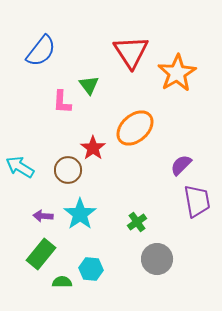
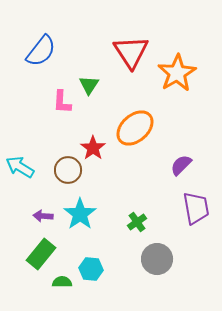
green triangle: rotated 10 degrees clockwise
purple trapezoid: moved 1 px left, 7 px down
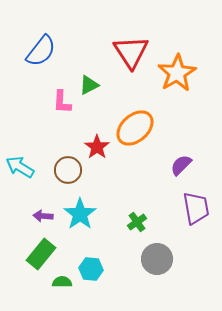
green triangle: rotated 30 degrees clockwise
red star: moved 4 px right, 1 px up
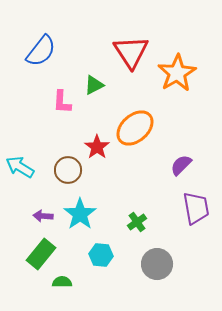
green triangle: moved 5 px right
gray circle: moved 5 px down
cyan hexagon: moved 10 px right, 14 px up
